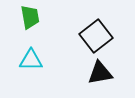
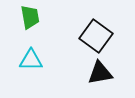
black square: rotated 16 degrees counterclockwise
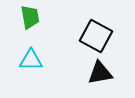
black square: rotated 8 degrees counterclockwise
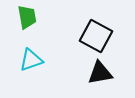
green trapezoid: moved 3 px left
cyan triangle: rotated 20 degrees counterclockwise
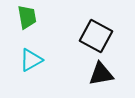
cyan triangle: rotated 10 degrees counterclockwise
black triangle: moved 1 px right, 1 px down
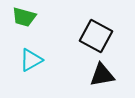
green trapezoid: moved 3 px left; rotated 115 degrees clockwise
black triangle: moved 1 px right, 1 px down
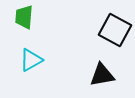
green trapezoid: rotated 80 degrees clockwise
black square: moved 19 px right, 6 px up
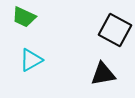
green trapezoid: rotated 70 degrees counterclockwise
black triangle: moved 1 px right, 1 px up
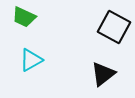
black square: moved 1 px left, 3 px up
black triangle: rotated 28 degrees counterclockwise
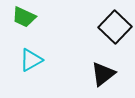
black square: moved 1 px right; rotated 16 degrees clockwise
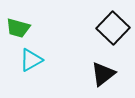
green trapezoid: moved 6 px left, 11 px down; rotated 10 degrees counterclockwise
black square: moved 2 px left, 1 px down
